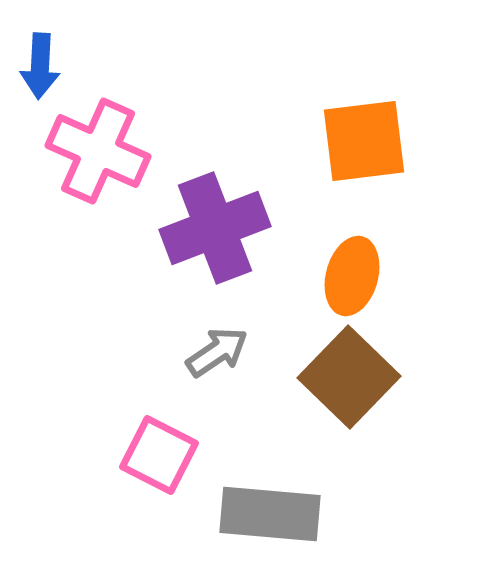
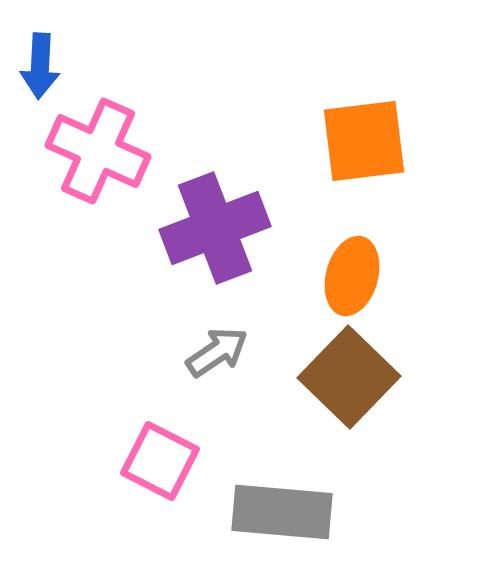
pink square: moved 1 px right, 6 px down
gray rectangle: moved 12 px right, 2 px up
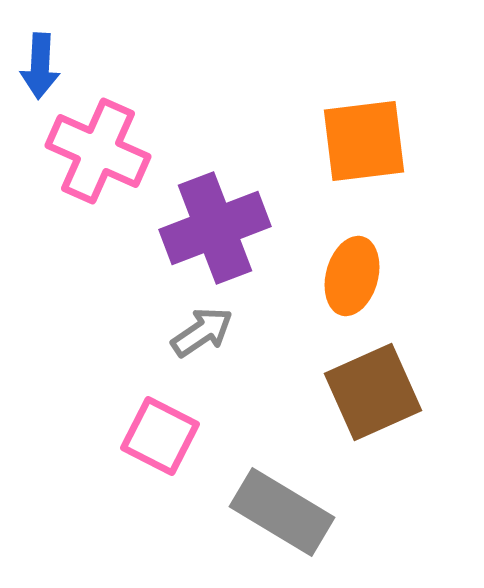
gray arrow: moved 15 px left, 20 px up
brown square: moved 24 px right, 15 px down; rotated 22 degrees clockwise
pink square: moved 25 px up
gray rectangle: rotated 26 degrees clockwise
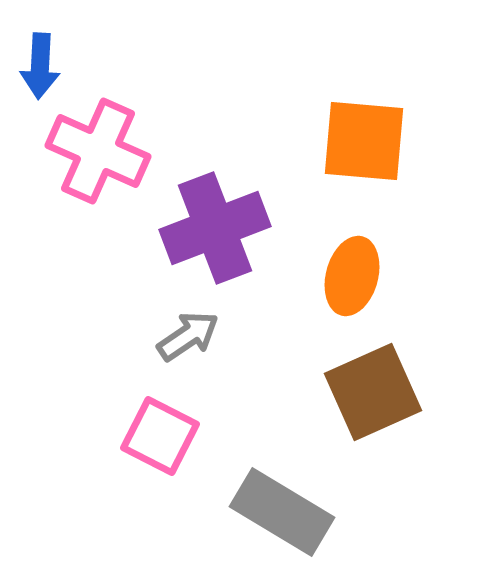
orange square: rotated 12 degrees clockwise
gray arrow: moved 14 px left, 4 px down
